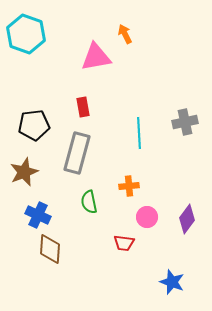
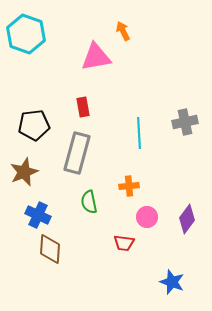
orange arrow: moved 2 px left, 3 px up
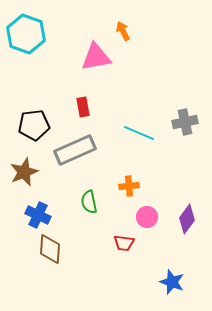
cyan line: rotated 64 degrees counterclockwise
gray rectangle: moved 2 px left, 3 px up; rotated 51 degrees clockwise
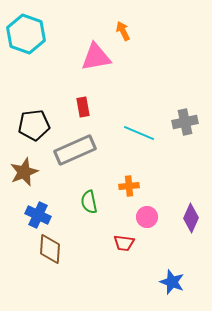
purple diamond: moved 4 px right, 1 px up; rotated 12 degrees counterclockwise
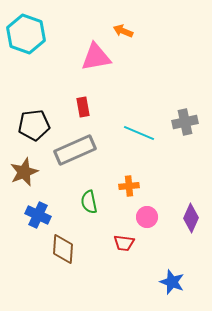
orange arrow: rotated 42 degrees counterclockwise
brown diamond: moved 13 px right
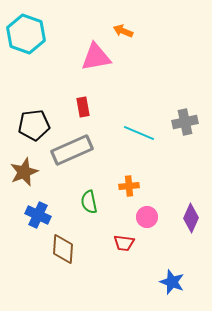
gray rectangle: moved 3 px left
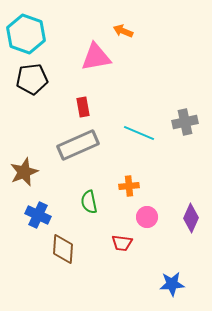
black pentagon: moved 2 px left, 46 px up
gray rectangle: moved 6 px right, 5 px up
red trapezoid: moved 2 px left
blue star: moved 2 px down; rotated 25 degrees counterclockwise
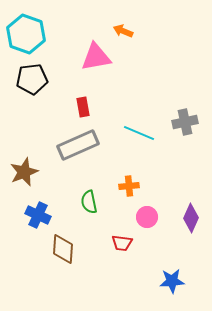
blue star: moved 3 px up
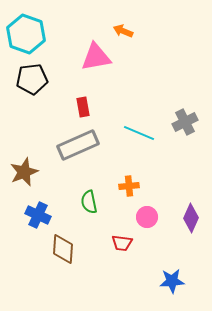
gray cross: rotated 15 degrees counterclockwise
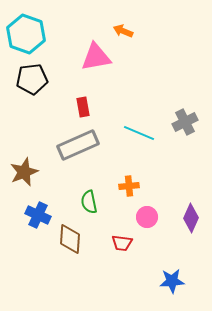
brown diamond: moved 7 px right, 10 px up
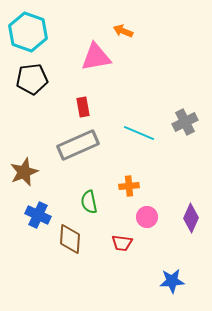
cyan hexagon: moved 2 px right, 2 px up
